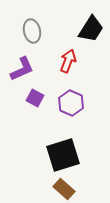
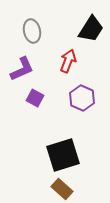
purple hexagon: moved 11 px right, 5 px up
brown rectangle: moved 2 px left
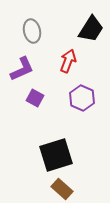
black square: moved 7 px left
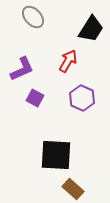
gray ellipse: moved 1 px right, 14 px up; rotated 30 degrees counterclockwise
red arrow: rotated 10 degrees clockwise
black square: rotated 20 degrees clockwise
brown rectangle: moved 11 px right
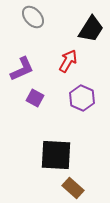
brown rectangle: moved 1 px up
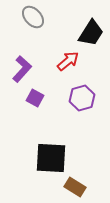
black trapezoid: moved 4 px down
red arrow: rotated 20 degrees clockwise
purple L-shape: rotated 24 degrees counterclockwise
purple hexagon: rotated 20 degrees clockwise
black square: moved 5 px left, 3 px down
brown rectangle: moved 2 px right, 1 px up; rotated 10 degrees counterclockwise
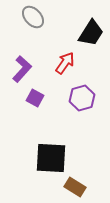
red arrow: moved 3 px left, 2 px down; rotated 15 degrees counterclockwise
